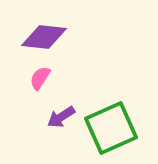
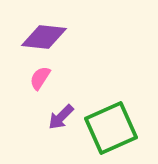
purple arrow: rotated 12 degrees counterclockwise
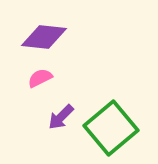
pink semicircle: rotated 30 degrees clockwise
green square: rotated 16 degrees counterclockwise
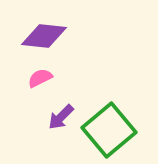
purple diamond: moved 1 px up
green square: moved 2 px left, 2 px down
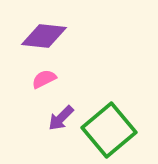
pink semicircle: moved 4 px right, 1 px down
purple arrow: moved 1 px down
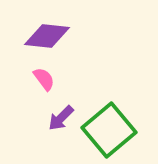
purple diamond: moved 3 px right
pink semicircle: rotated 80 degrees clockwise
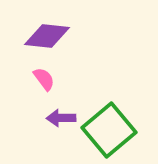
purple arrow: rotated 44 degrees clockwise
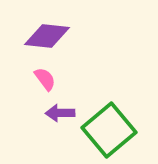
pink semicircle: moved 1 px right
purple arrow: moved 1 px left, 5 px up
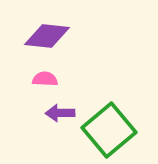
pink semicircle: rotated 50 degrees counterclockwise
